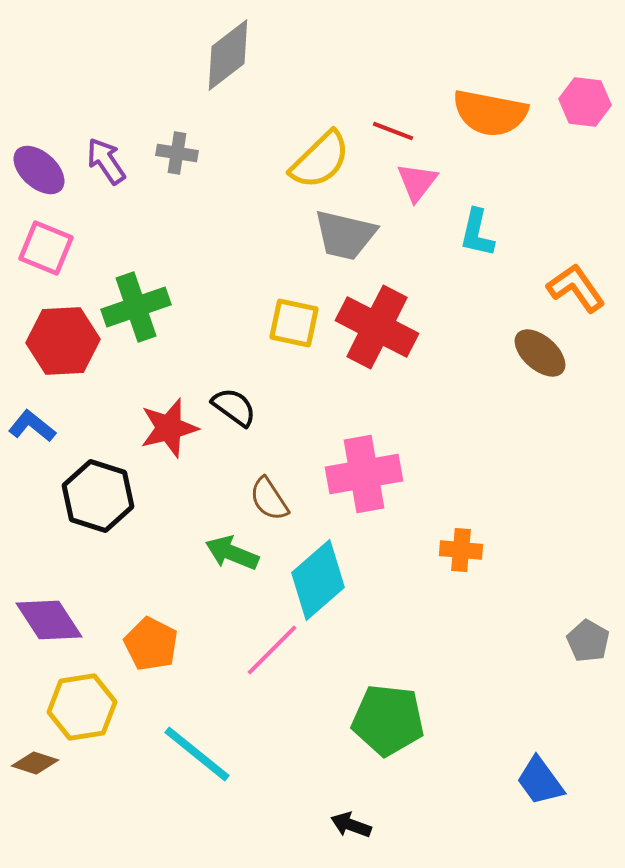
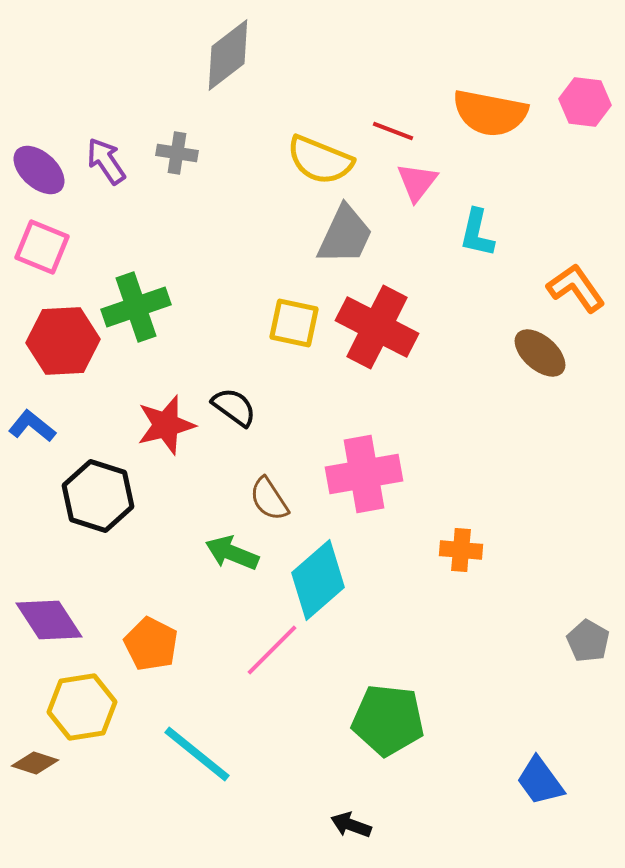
yellow semicircle: rotated 66 degrees clockwise
gray trapezoid: rotated 78 degrees counterclockwise
pink square: moved 4 px left, 1 px up
red star: moved 3 px left, 3 px up
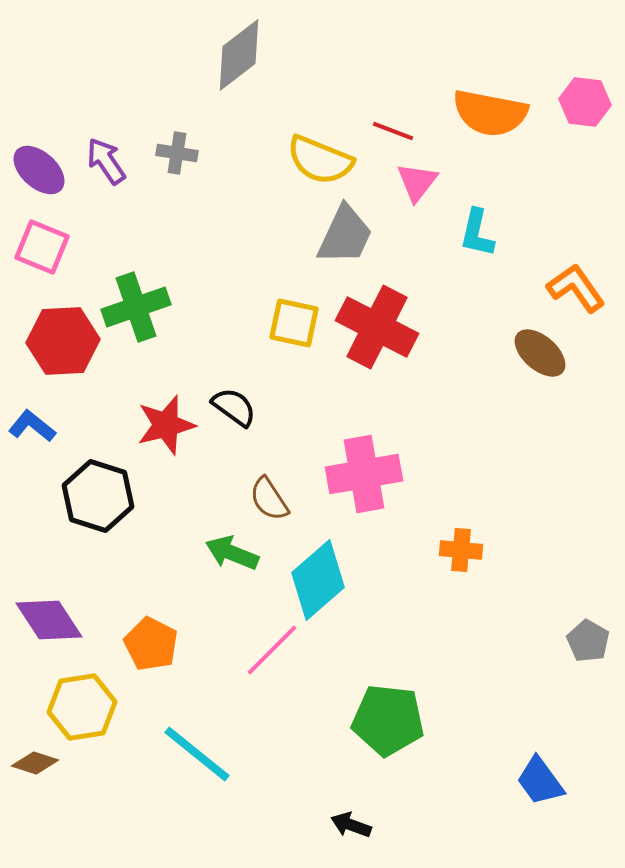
gray diamond: moved 11 px right
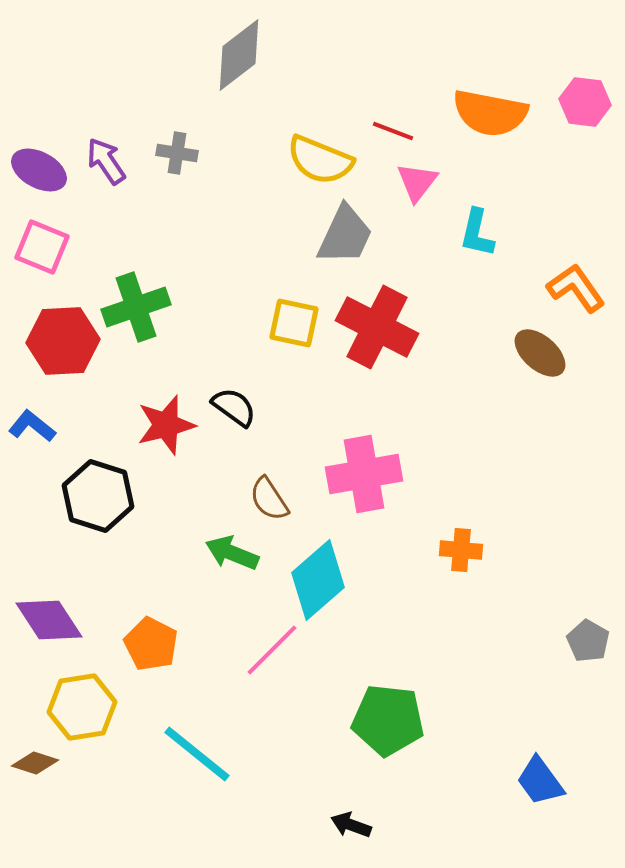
purple ellipse: rotated 14 degrees counterclockwise
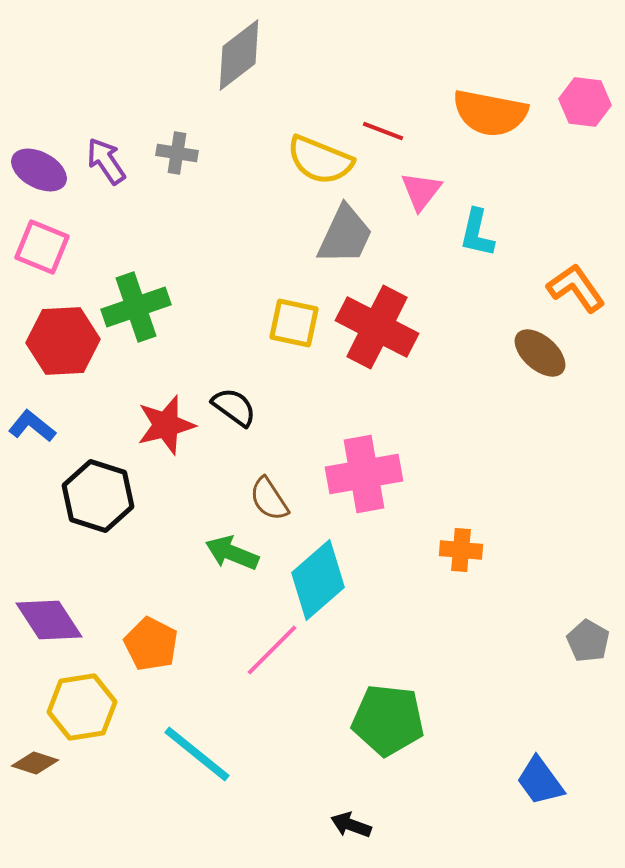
red line: moved 10 px left
pink triangle: moved 4 px right, 9 px down
